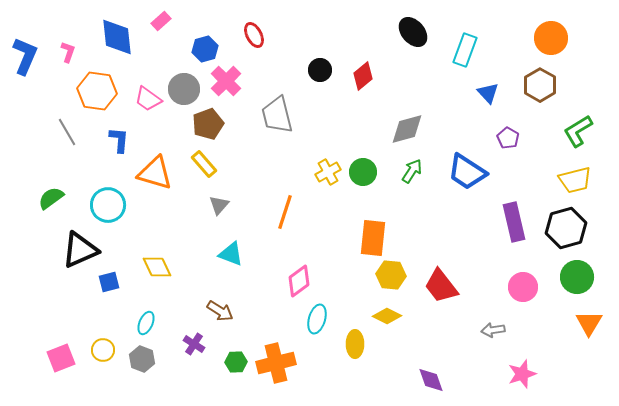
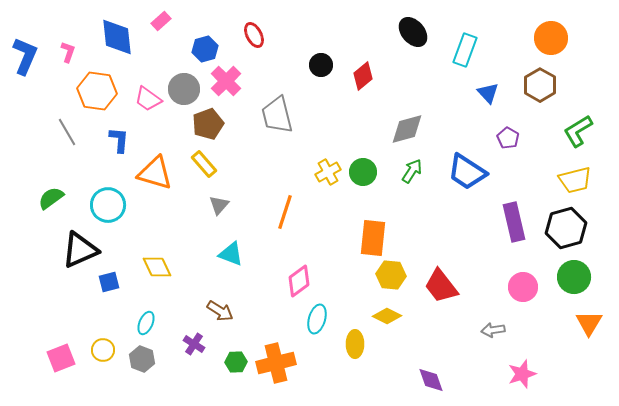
black circle at (320, 70): moved 1 px right, 5 px up
green circle at (577, 277): moved 3 px left
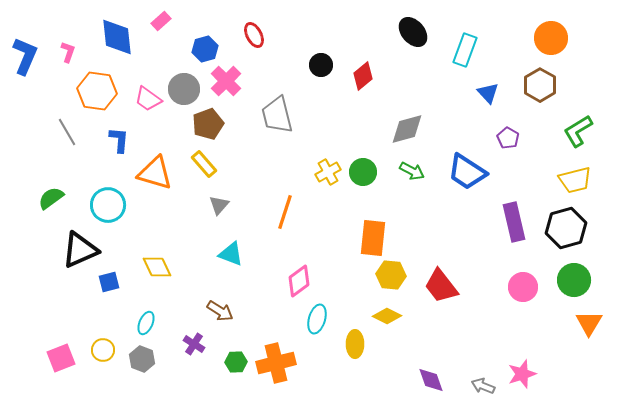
green arrow at (412, 171): rotated 85 degrees clockwise
green circle at (574, 277): moved 3 px down
gray arrow at (493, 330): moved 10 px left, 56 px down; rotated 30 degrees clockwise
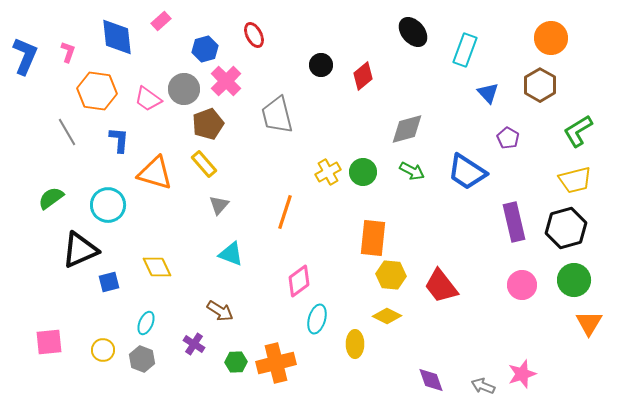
pink circle at (523, 287): moved 1 px left, 2 px up
pink square at (61, 358): moved 12 px left, 16 px up; rotated 16 degrees clockwise
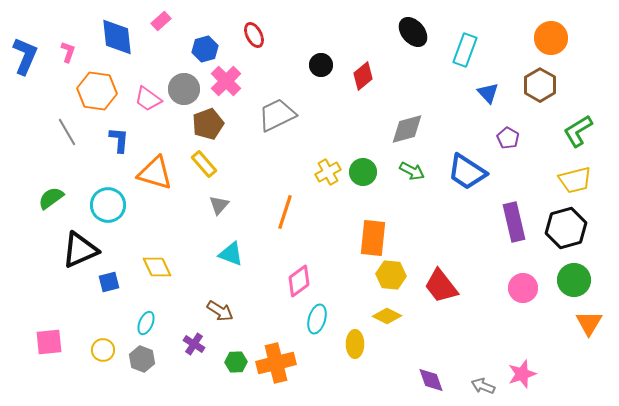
gray trapezoid at (277, 115): rotated 78 degrees clockwise
pink circle at (522, 285): moved 1 px right, 3 px down
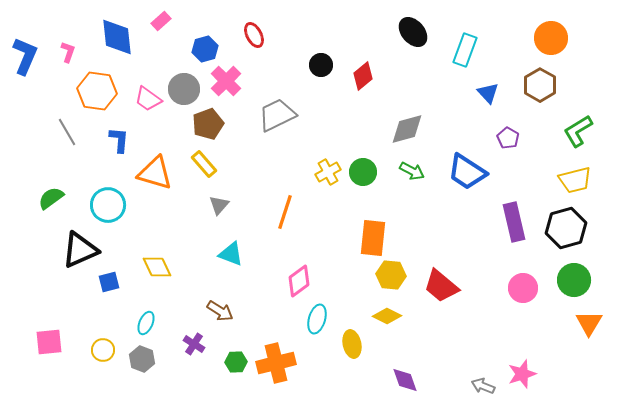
red trapezoid at (441, 286): rotated 12 degrees counterclockwise
yellow ellipse at (355, 344): moved 3 px left; rotated 12 degrees counterclockwise
purple diamond at (431, 380): moved 26 px left
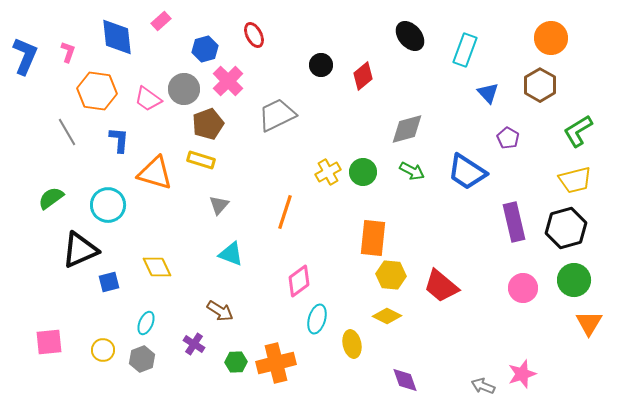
black ellipse at (413, 32): moved 3 px left, 4 px down
pink cross at (226, 81): moved 2 px right
yellow rectangle at (204, 164): moved 3 px left, 4 px up; rotated 32 degrees counterclockwise
gray hexagon at (142, 359): rotated 20 degrees clockwise
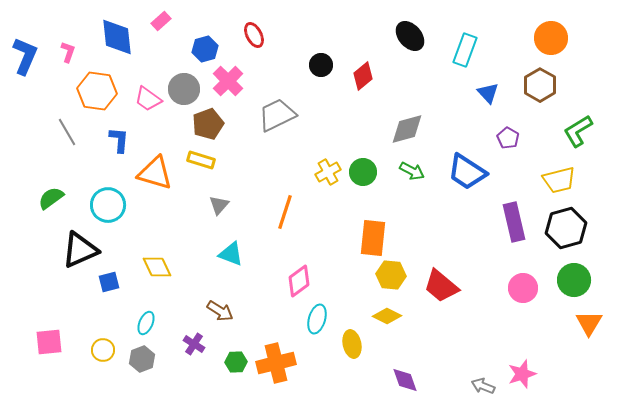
yellow trapezoid at (575, 180): moved 16 px left
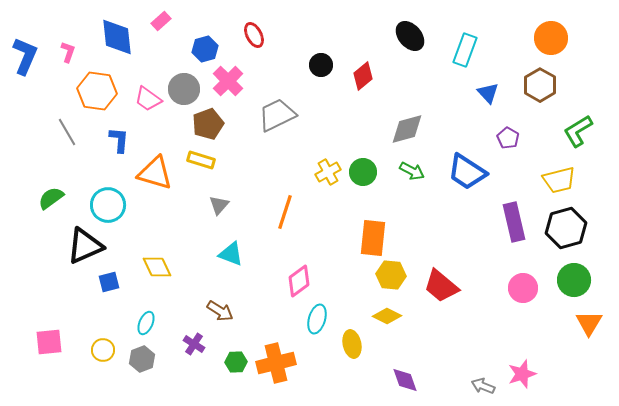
black triangle at (80, 250): moved 5 px right, 4 px up
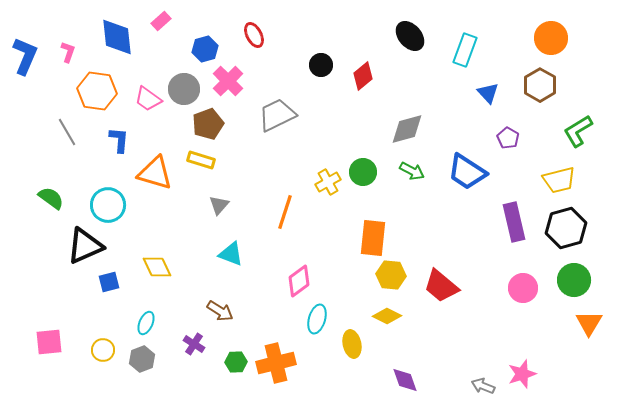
yellow cross at (328, 172): moved 10 px down
green semicircle at (51, 198): rotated 72 degrees clockwise
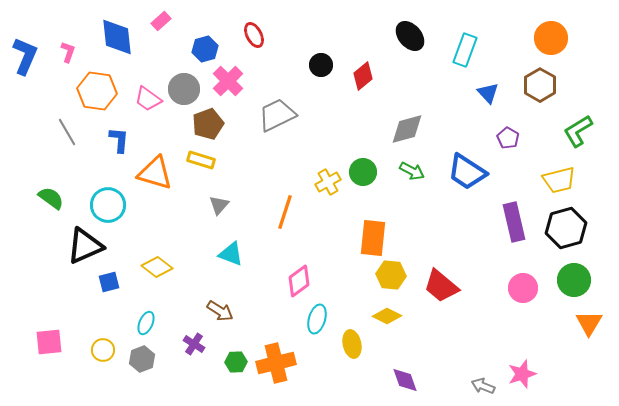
yellow diamond at (157, 267): rotated 28 degrees counterclockwise
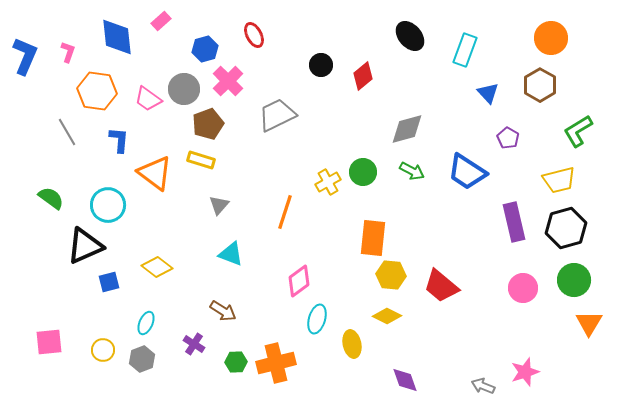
orange triangle at (155, 173): rotated 21 degrees clockwise
brown arrow at (220, 311): moved 3 px right
pink star at (522, 374): moved 3 px right, 2 px up
